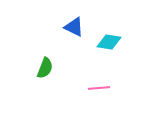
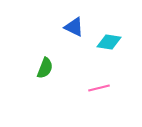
pink line: rotated 10 degrees counterclockwise
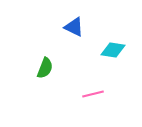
cyan diamond: moved 4 px right, 8 px down
pink line: moved 6 px left, 6 px down
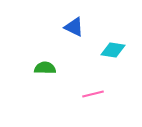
green semicircle: rotated 110 degrees counterclockwise
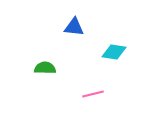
blue triangle: rotated 20 degrees counterclockwise
cyan diamond: moved 1 px right, 2 px down
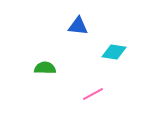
blue triangle: moved 4 px right, 1 px up
pink line: rotated 15 degrees counterclockwise
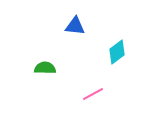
blue triangle: moved 3 px left
cyan diamond: moved 3 px right; rotated 45 degrees counterclockwise
